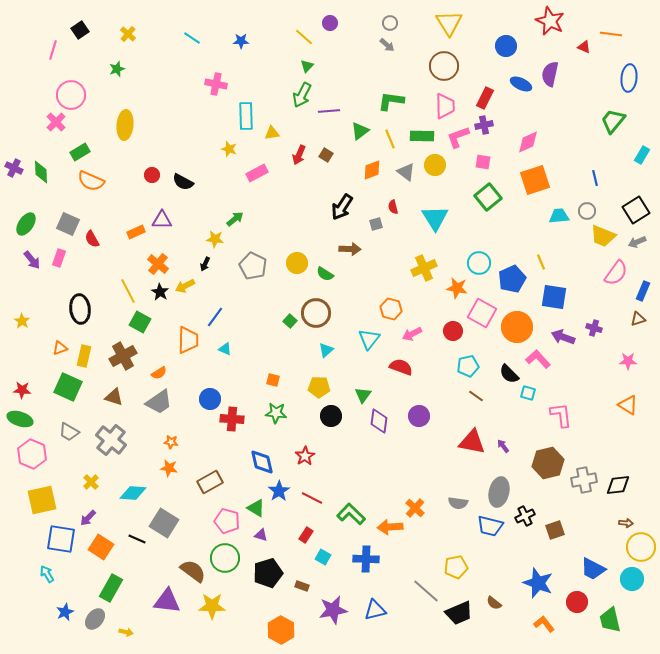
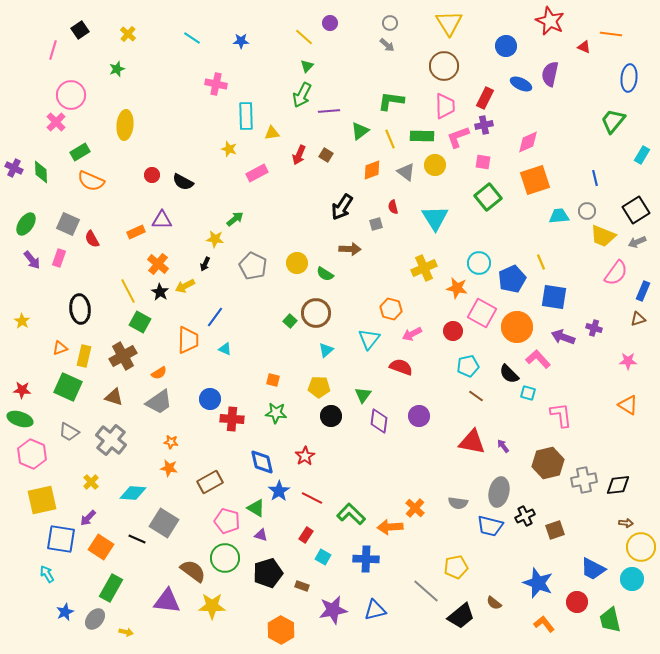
black trapezoid at (459, 613): moved 2 px right, 3 px down; rotated 16 degrees counterclockwise
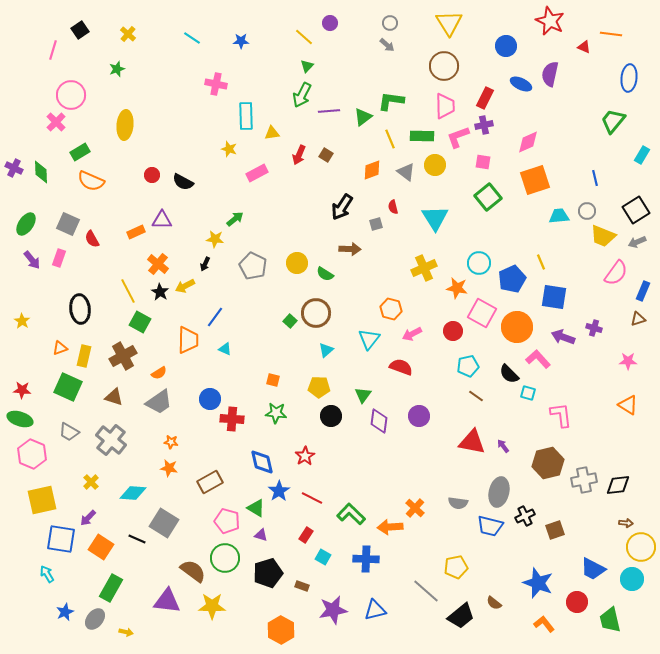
green triangle at (360, 131): moved 3 px right, 14 px up
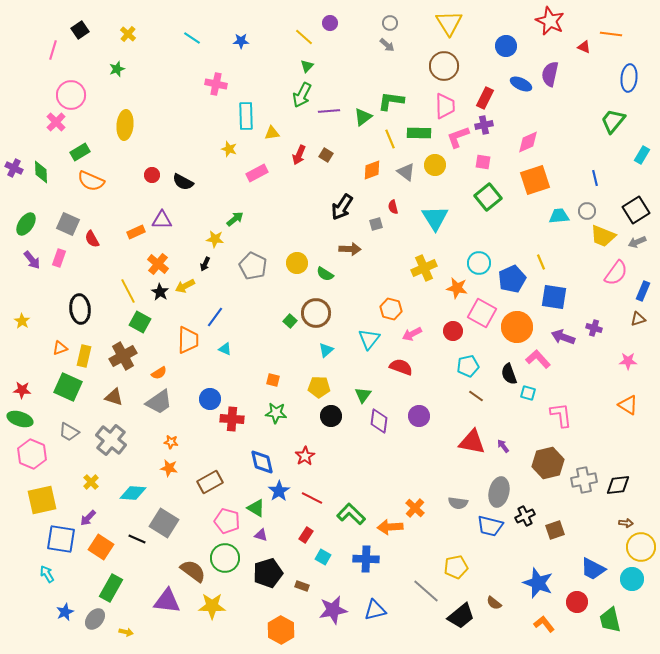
green rectangle at (422, 136): moved 3 px left, 3 px up
black semicircle at (509, 374): rotated 25 degrees clockwise
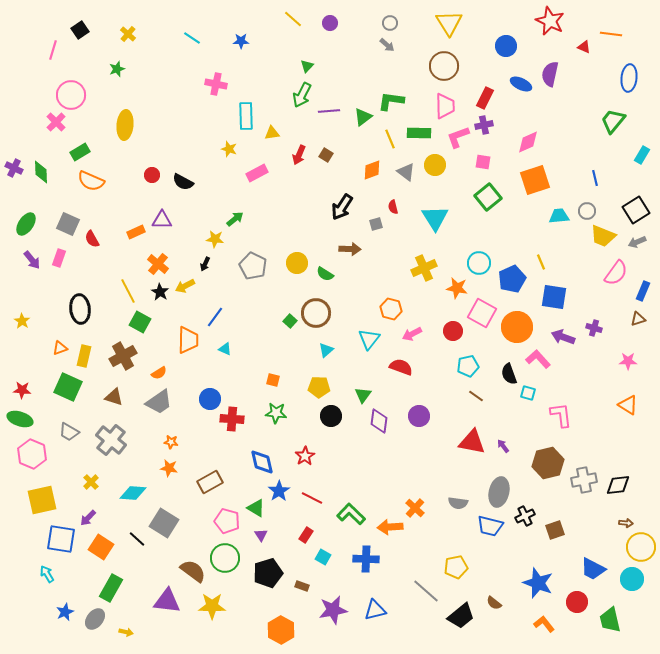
yellow line at (304, 37): moved 11 px left, 18 px up
purple triangle at (261, 535): rotated 40 degrees clockwise
black line at (137, 539): rotated 18 degrees clockwise
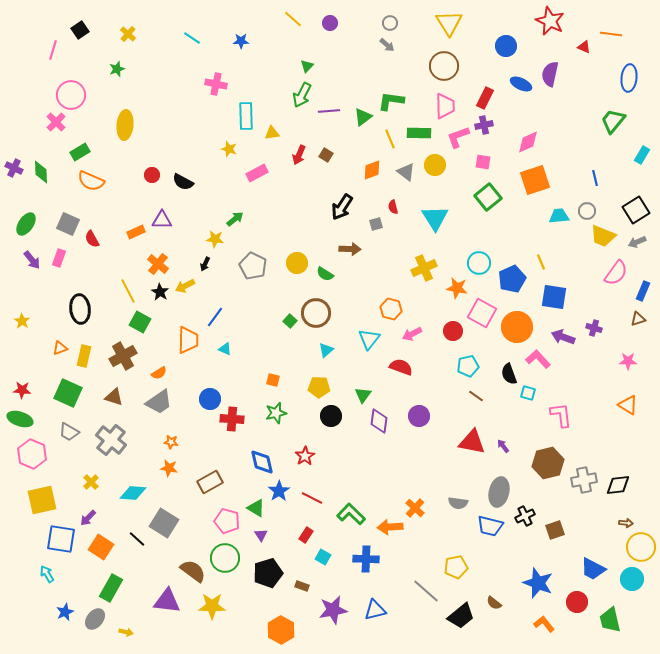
green square at (68, 387): moved 6 px down
green star at (276, 413): rotated 20 degrees counterclockwise
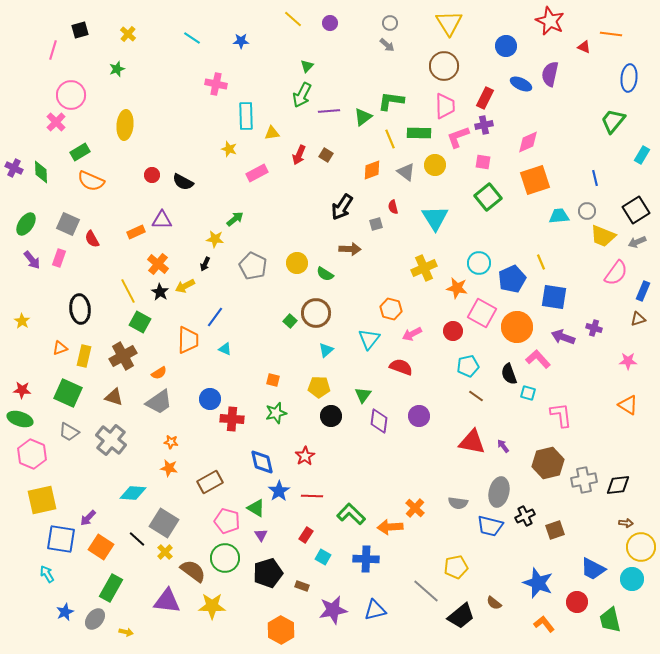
black square at (80, 30): rotated 18 degrees clockwise
yellow cross at (91, 482): moved 74 px right, 70 px down
red line at (312, 498): moved 2 px up; rotated 25 degrees counterclockwise
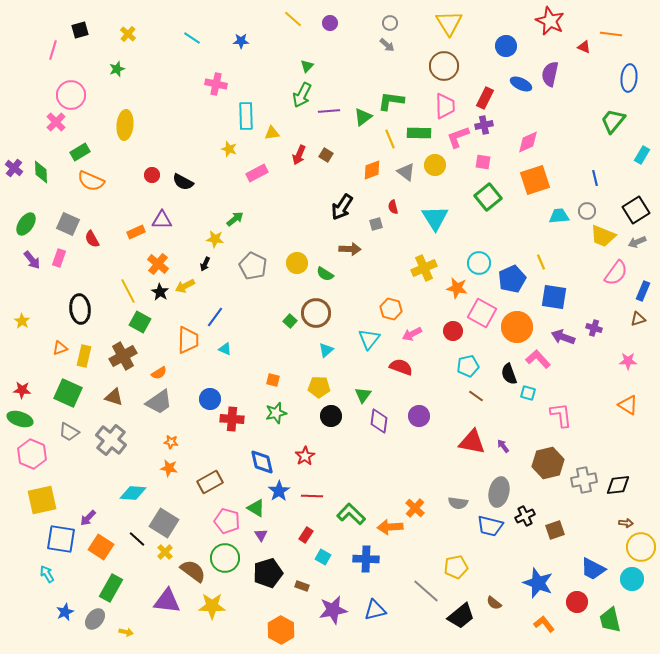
purple cross at (14, 168): rotated 12 degrees clockwise
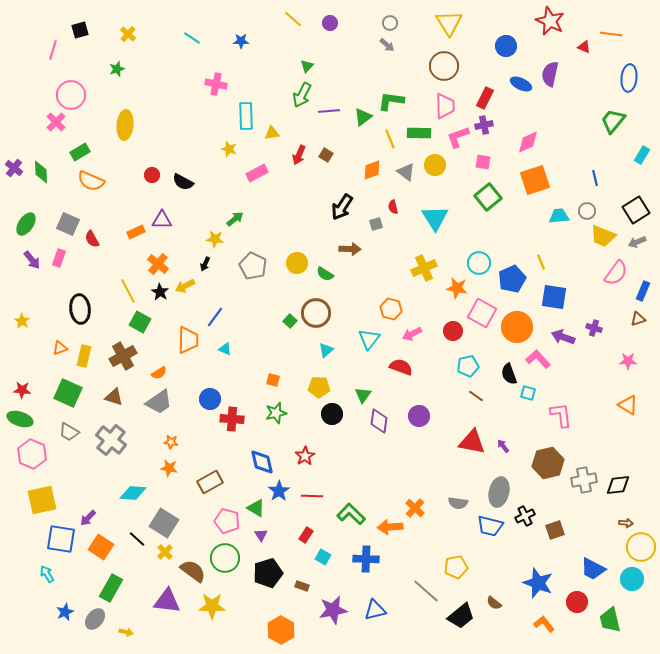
black circle at (331, 416): moved 1 px right, 2 px up
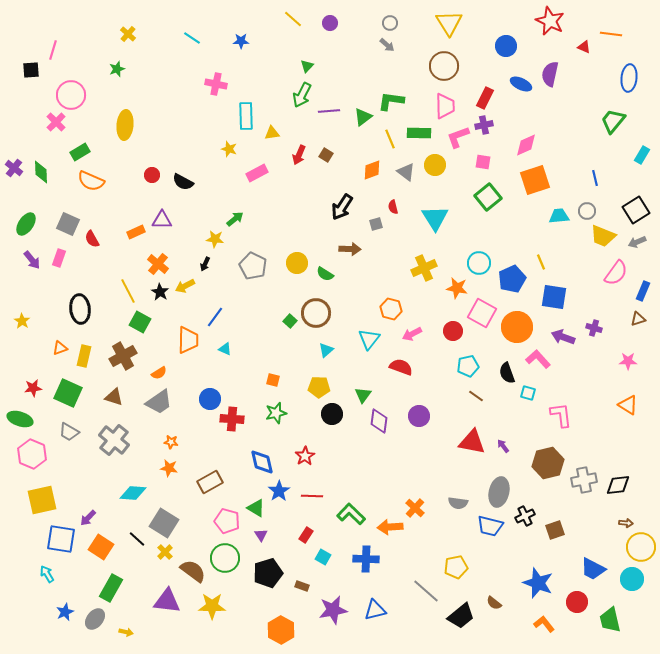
black square at (80, 30): moved 49 px left, 40 px down; rotated 12 degrees clockwise
pink diamond at (528, 142): moved 2 px left, 3 px down
black semicircle at (509, 374): moved 2 px left, 1 px up
red star at (22, 390): moved 11 px right, 2 px up; rotated 12 degrees counterclockwise
gray cross at (111, 440): moved 3 px right
